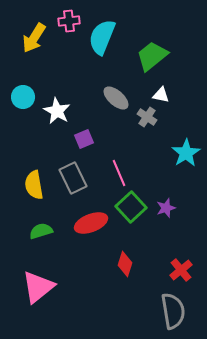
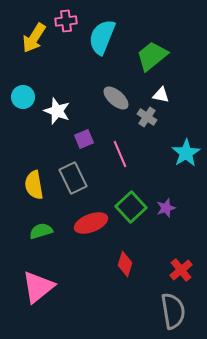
pink cross: moved 3 px left
white star: rotated 8 degrees counterclockwise
pink line: moved 1 px right, 19 px up
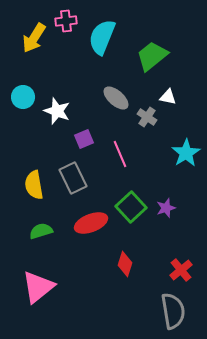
white triangle: moved 7 px right, 2 px down
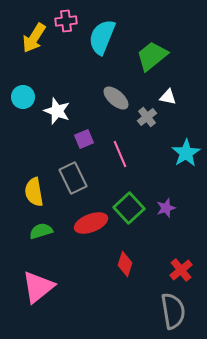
gray cross: rotated 18 degrees clockwise
yellow semicircle: moved 7 px down
green square: moved 2 px left, 1 px down
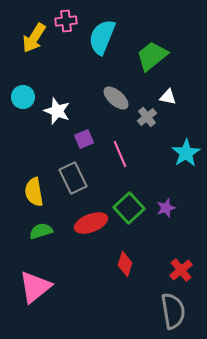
pink triangle: moved 3 px left
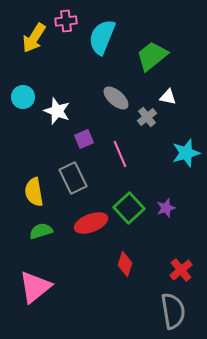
cyan star: rotated 16 degrees clockwise
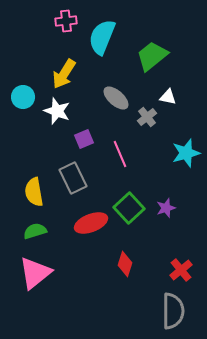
yellow arrow: moved 30 px right, 36 px down
green semicircle: moved 6 px left
pink triangle: moved 14 px up
gray semicircle: rotated 9 degrees clockwise
